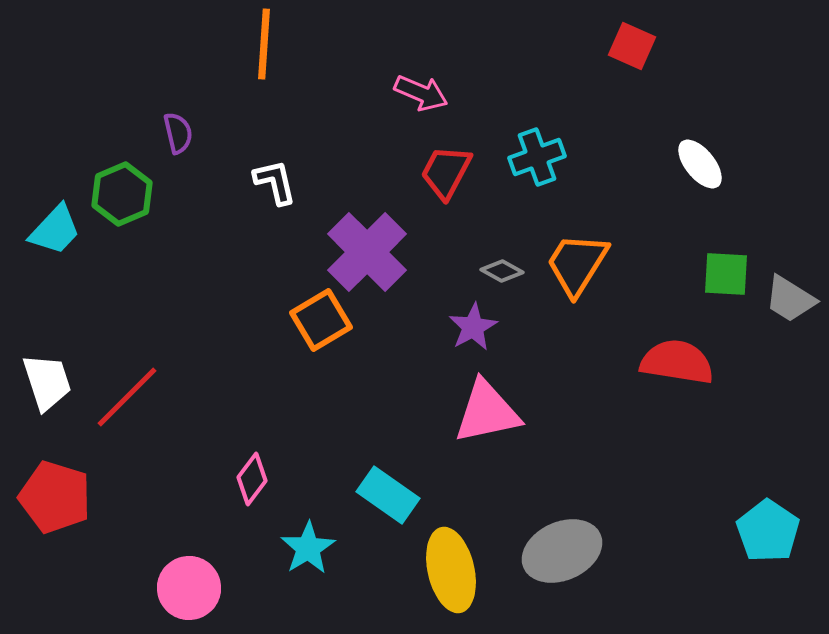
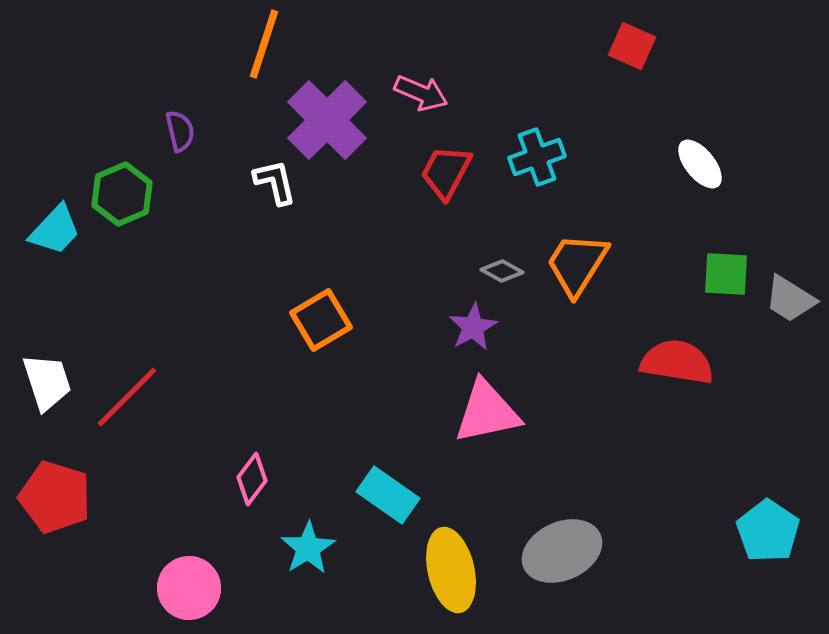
orange line: rotated 14 degrees clockwise
purple semicircle: moved 2 px right, 2 px up
purple cross: moved 40 px left, 132 px up
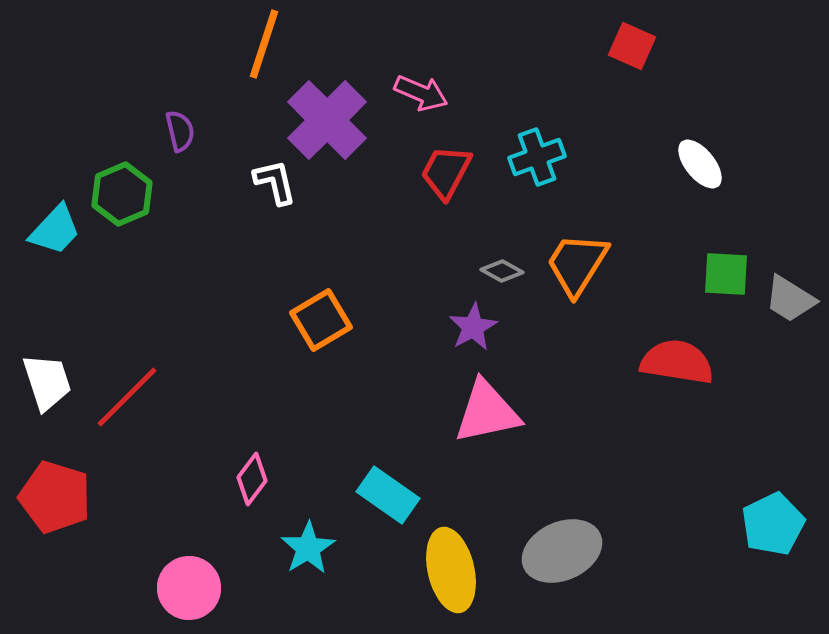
cyan pentagon: moved 5 px right, 7 px up; rotated 12 degrees clockwise
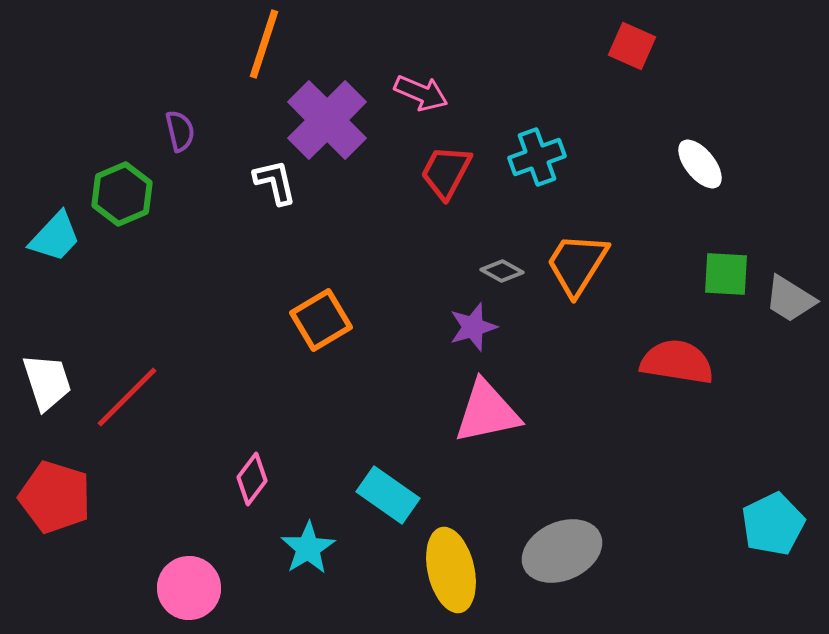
cyan trapezoid: moved 7 px down
purple star: rotated 12 degrees clockwise
